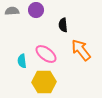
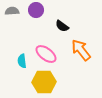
black semicircle: moved 1 px left, 1 px down; rotated 48 degrees counterclockwise
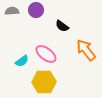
orange arrow: moved 5 px right
cyan semicircle: rotated 120 degrees counterclockwise
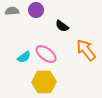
cyan semicircle: moved 2 px right, 4 px up
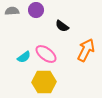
orange arrow: rotated 65 degrees clockwise
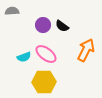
purple circle: moved 7 px right, 15 px down
cyan semicircle: rotated 16 degrees clockwise
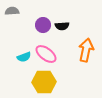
black semicircle: rotated 40 degrees counterclockwise
orange arrow: rotated 15 degrees counterclockwise
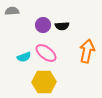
orange arrow: moved 1 px right, 1 px down
pink ellipse: moved 1 px up
